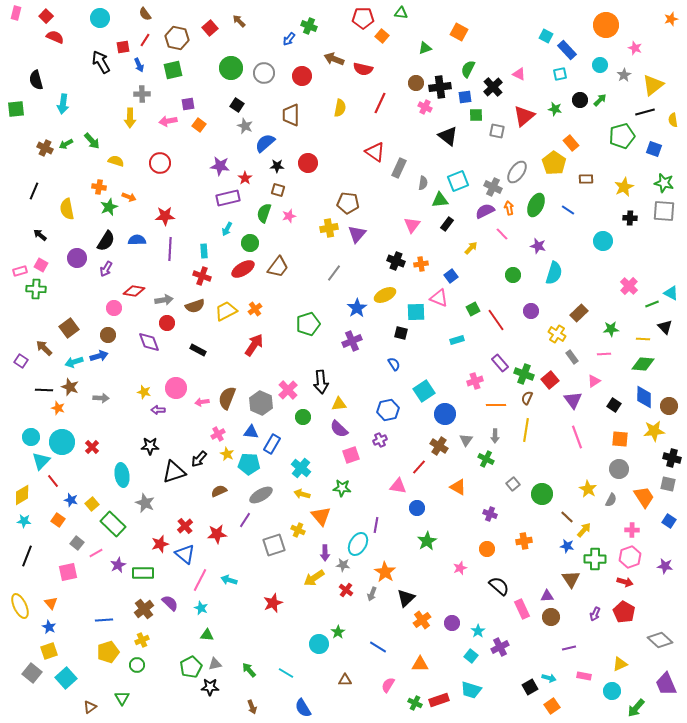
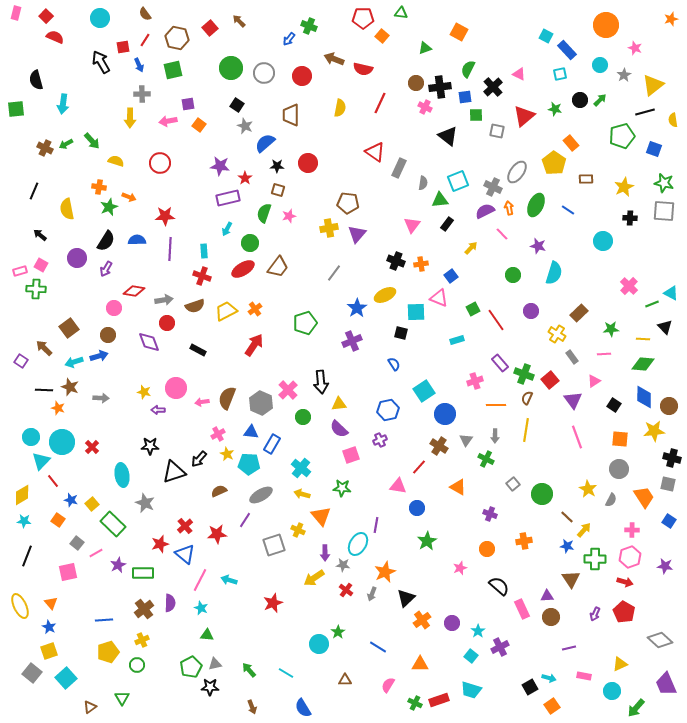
green pentagon at (308, 324): moved 3 px left, 1 px up
orange star at (385, 572): rotated 15 degrees clockwise
purple semicircle at (170, 603): rotated 48 degrees clockwise
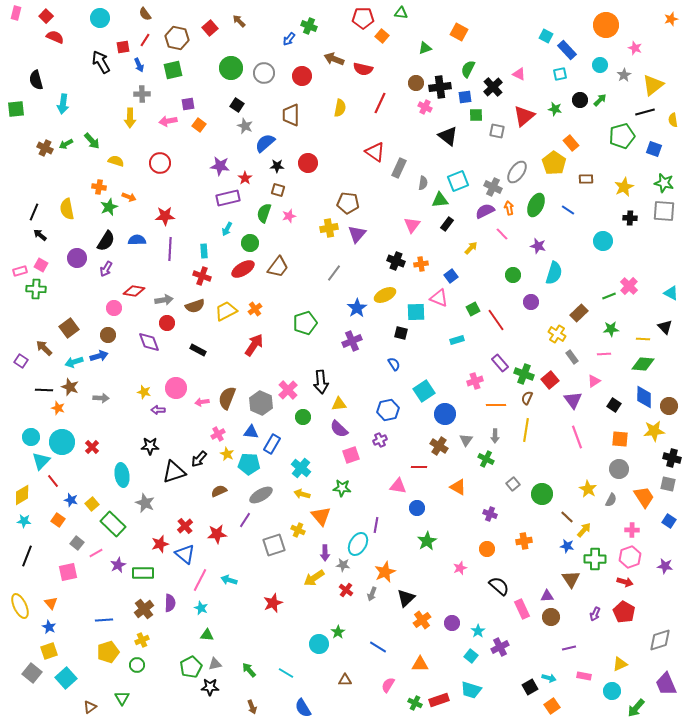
black line at (34, 191): moved 21 px down
green line at (652, 304): moved 43 px left, 8 px up
purple circle at (531, 311): moved 9 px up
red line at (419, 467): rotated 49 degrees clockwise
gray diamond at (660, 640): rotated 60 degrees counterclockwise
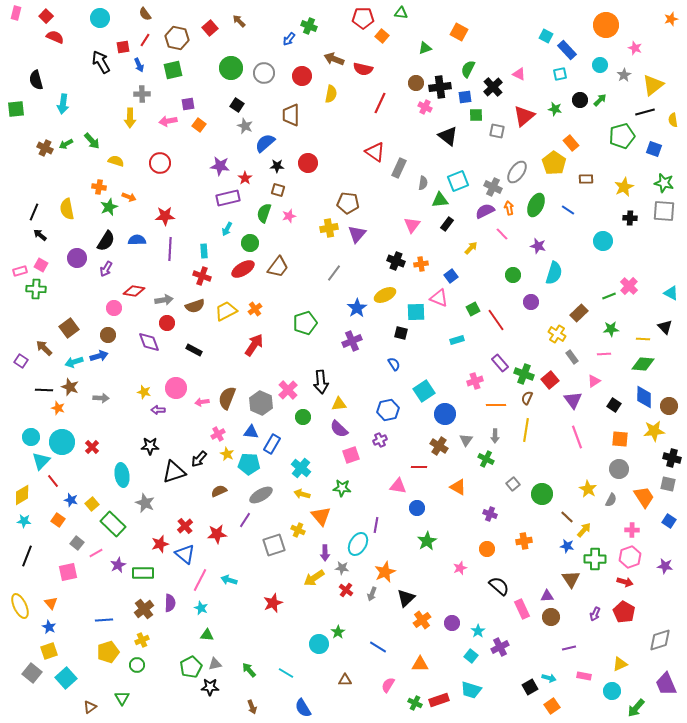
yellow semicircle at (340, 108): moved 9 px left, 14 px up
black rectangle at (198, 350): moved 4 px left
gray star at (343, 565): moved 1 px left, 3 px down
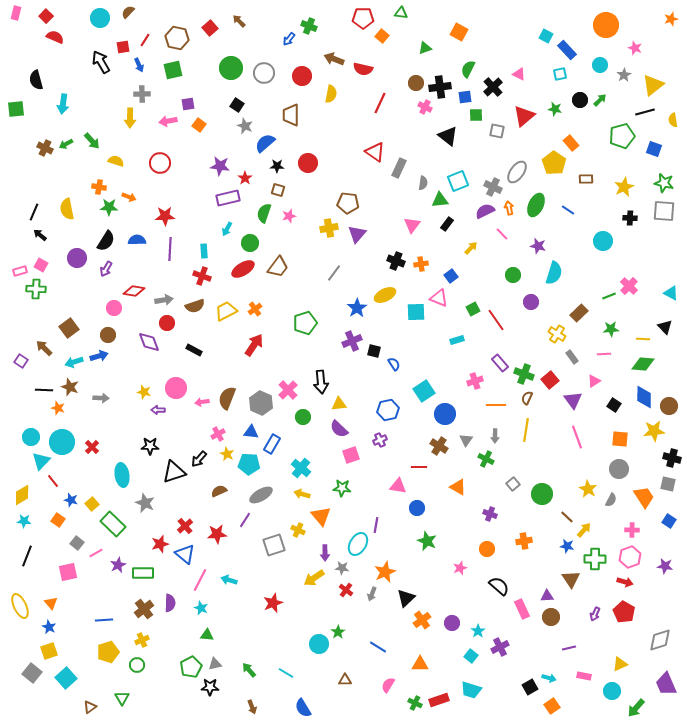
brown semicircle at (145, 14): moved 17 px left, 2 px up; rotated 80 degrees clockwise
green star at (109, 207): rotated 24 degrees clockwise
black square at (401, 333): moved 27 px left, 18 px down
green star at (427, 541): rotated 18 degrees counterclockwise
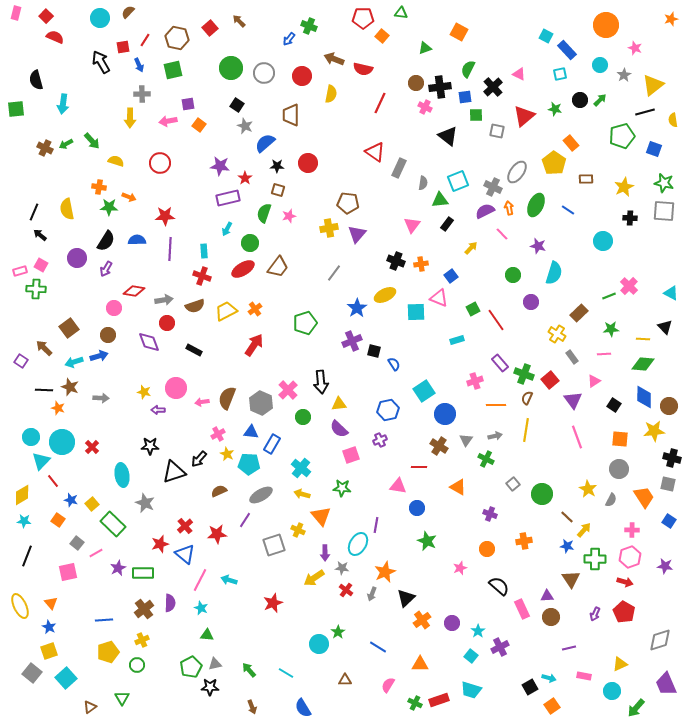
gray arrow at (495, 436): rotated 104 degrees counterclockwise
purple star at (118, 565): moved 3 px down
